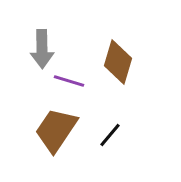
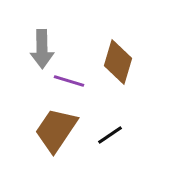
black line: rotated 16 degrees clockwise
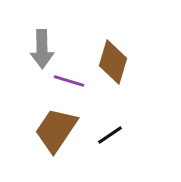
brown diamond: moved 5 px left
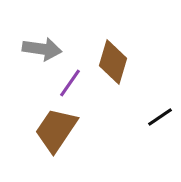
gray arrow: rotated 81 degrees counterclockwise
purple line: moved 1 px right, 2 px down; rotated 72 degrees counterclockwise
black line: moved 50 px right, 18 px up
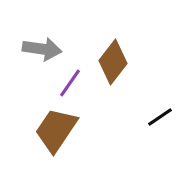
brown diamond: rotated 21 degrees clockwise
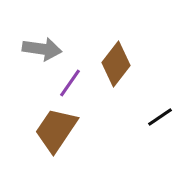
brown diamond: moved 3 px right, 2 px down
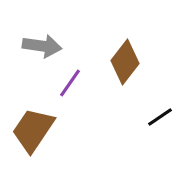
gray arrow: moved 3 px up
brown diamond: moved 9 px right, 2 px up
brown trapezoid: moved 23 px left
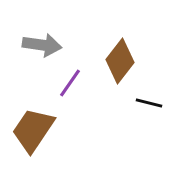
gray arrow: moved 1 px up
brown diamond: moved 5 px left, 1 px up
black line: moved 11 px left, 14 px up; rotated 48 degrees clockwise
